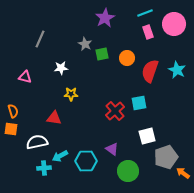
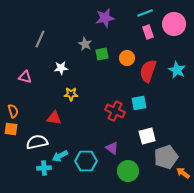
purple star: rotated 18 degrees clockwise
red semicircle: moved 2 px left
red cross: rotated 24 degrees counterclockwise
purple triangle: moved 1 px up
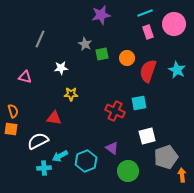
purple star: moved 4 px left, 3 px up
white semicircle: moved 1 px right, 1 px up; rotated 15 degrees counterclockwise
cyan hexagon: rotated 20 degrees counterclockwise
orange arrow: moved 1 px left, 2 px down; rotated 48 degrees clockwise
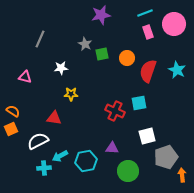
orange semicircle: rotated 40 degrees counterclockwise
orange square: rotated 32 degrees counterclockwise
purple triangle: rotated 32 degrees counterclockwise
cyan hexagon: rotated 10 degrees clockwise
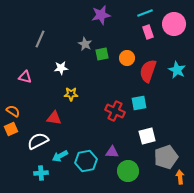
purple triangle: moved 4 px down
cyan cross: moved 3 px left, 5 px down
orange arrow: moved 2 px left, 2 px down
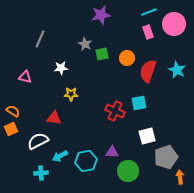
cyan line: moved 4 px right, 1 px up
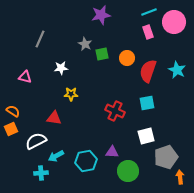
pink circle: moved 2 px up
cyan square: moved 8 px right
white square: moved 1 px left
white semicircle: moved 2 px left
cyan arrow: moved 4 px left
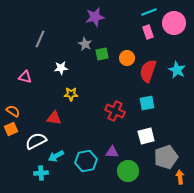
purple star: moved 6 px left, 2 px down
pink circle: moved 1 px down
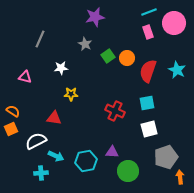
green square: moved 6 px right, 2 px down; rotated 24 degrees counterclockwise
white square: moved 3 px right, 7 px up
cyan arrow: rotated 126 degrees counterclockwise
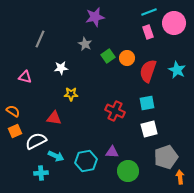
orange square: moved 4 px right, 2 px down
